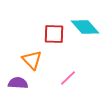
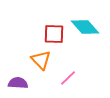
orange triangle: moved 9 px right
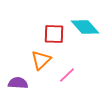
orange triangle: rotated 30 degrees clockwise
pink line: moved 1 px left, 3 px up
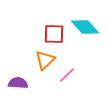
orange triangle: moved 4 px right
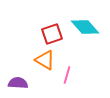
red square: moved 2 px left; rotated 20 degrees counterclockwise
orange triangle: rotated 45 degrees counterclockwise
pink line: rotated 30 degrees counterclockwise
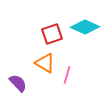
cyan diamond: rotated 24 degrees counterclockwise
orange triangle: moved 3 px down
purple semicircle: rotated 42 degrees clockwise
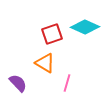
pink line: moved 8 px down
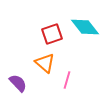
cyan diamond: rotated 28 degrees clockwise
orange triangle: rotated 10 degrees clockwise
pink line: moved 3 px up
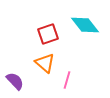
cyan diamond: moved 2 px up
red square: moved 4 px left
purple semicircle: moved 3 px left, 2 px up
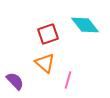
pink line: moved 1 px right
